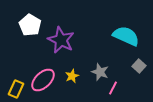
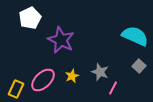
white pentagon: moved 7 px up; rotated 15 degrees clockwise
cyan semicircle: moved 9 px right
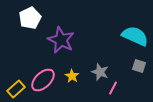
gray square: rotated 24 degrees counterclockwise
yellow star: rotated 16 degrees counterclockwise
yellow rectangle: rotated 24 degrees clockwise
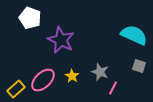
white pentagon: rotated 25 degrees counterclockwise
cyan semicircle: moved 1 px left, 1 px up
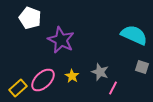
gray square: moved 3 px right, 1 px down
yellow rectangle: moved 2 px right, 1 px up
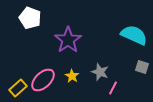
purple star: moved 7 px right; rotated 12 degrees clockwise
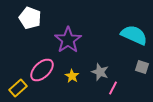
pink ellipse: moved 1 px left, 10 px up
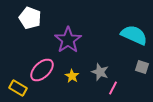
yellow rectangle: rotated 72 degrees clockwise
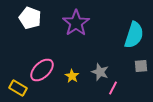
cyan semicircle: rotated 84 degrees clockwise
purple star: moved 8 px right, 17 px up
gray square: moved 1 px left, 1 px up; rotated 24 degrees counterclockwise
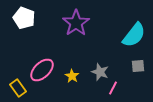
white pentagon: moved 6 px left
cyan semicircle: rotated 20 degrees clockwise
gray square: moved 3 px left
yellow rectangle: rotated 24 degrees clockwise
